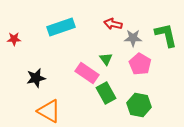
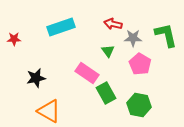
green triangle: moved 2 px right, 8 px up
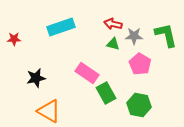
gray star: moved 1 px right, 2 px up
green triangle: moved 5 px right, 7 px up; rotated 40 degrees counterclockwise
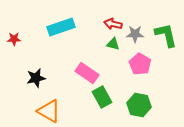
gray star: moved 1 px right, 2 px up
green rectangle: moved 4 px left, 4 px down
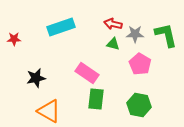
green rectangle: moved 6 px left, 2 px down; rotated 35 degrees clockwise
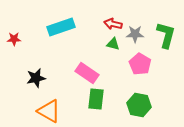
green L-shape: rotated 28 degrees clockwise
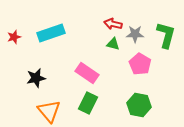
cyan rectangle: moved 10 px left, 6 px down
red star: moved 2 px up; rotated 16 degrees counterclockwise
green rectangle: moved 8 px left, 4 px down; rotated 20 degrees clockwise
orange triangle: rotated 20 degrees clockwise
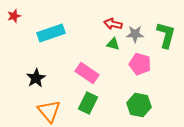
red star: moved 21 px up
pink pentagon: rotated 15 degrees counterclockwise
black star: rotated 18 degrees counterclockwise
